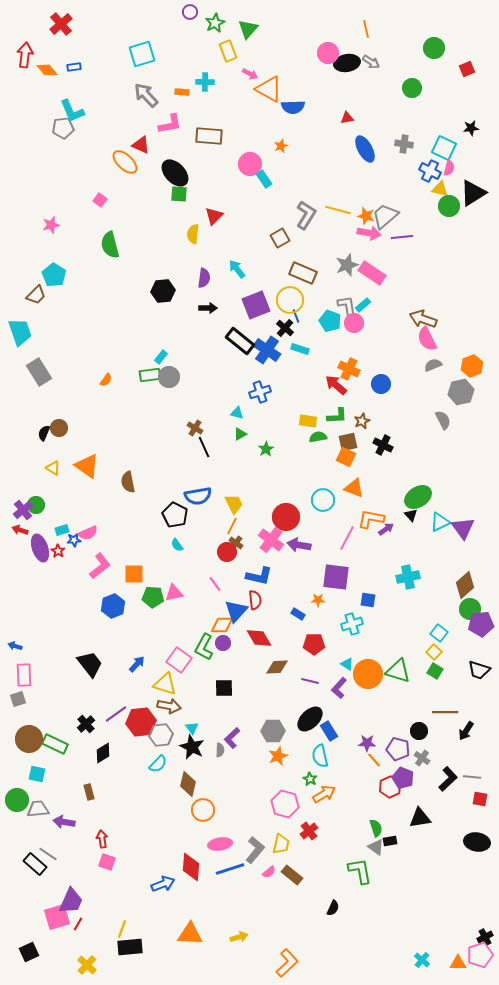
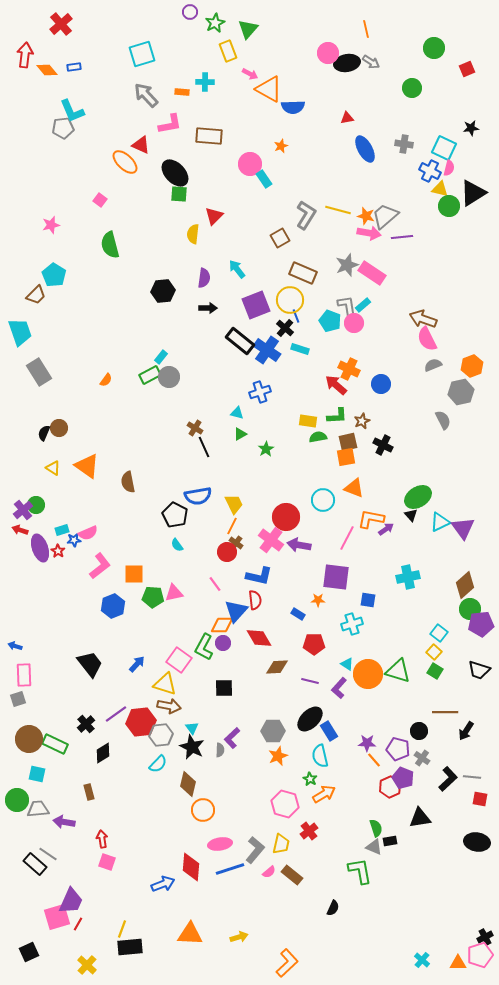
green rectangle at (150, 375): rotated 20 degrees counterclockwise
orange square at (346, 457): rotated 36 degrees counterclockwise
gray triangle at (376, 847): moved 2 px left; rotated 12 degrees counterclockwise
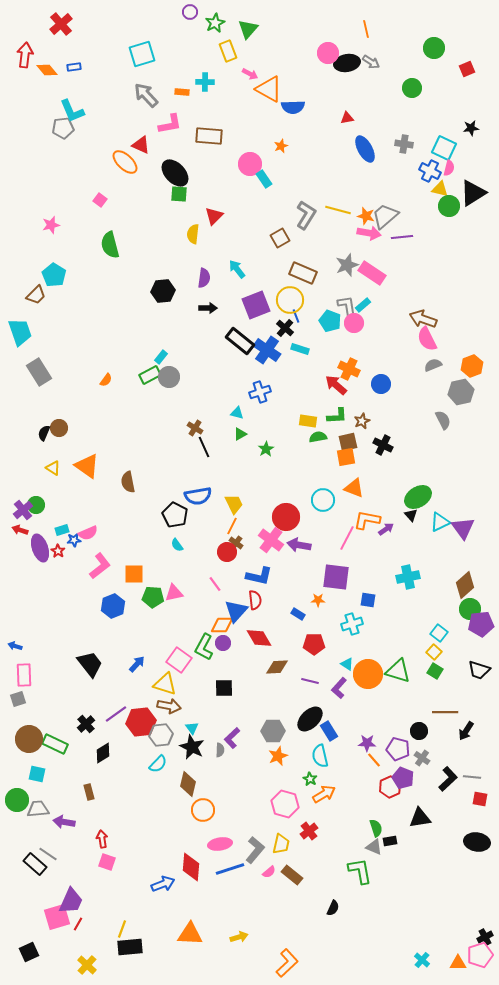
orange L-shape at (371, 519): moved 4 px left, 1 px down
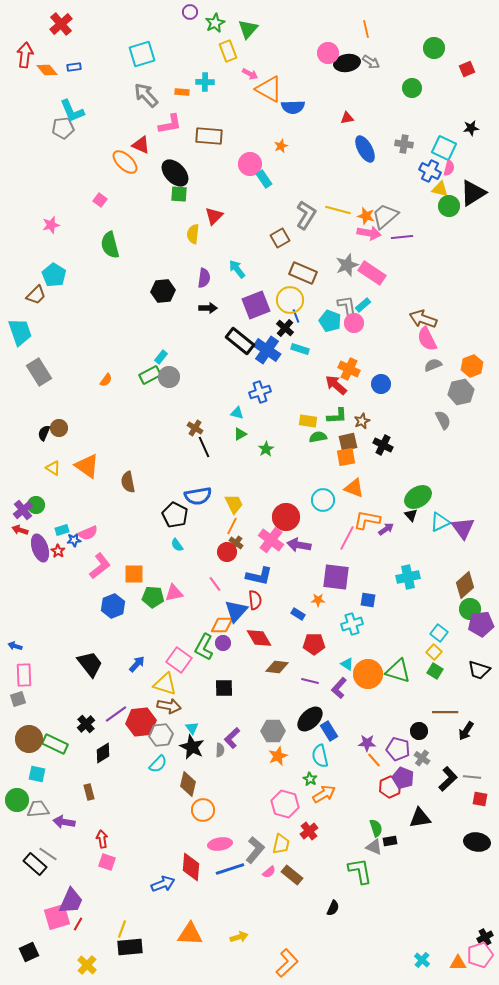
brown diamond at (277, 667): rotated 10 degrees clockwise
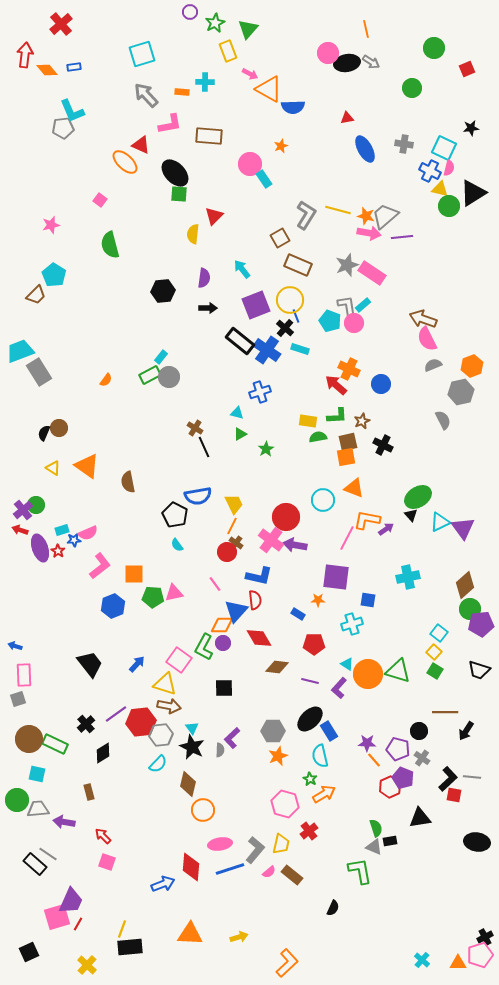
cyan arrow at (237, 269): moved 5 px right
brown rectangle at (303, 273): moved 5 px left, 8 px up
cyan trapezoid at (20, 332): moved 19 px down; rotated 92 degrees counterclockwise
purple arrow at (299, 545): moved 4 px left
red square at (480, 799): moved 26 px left, 4 px up
red arrow at (102, 839): moved 1 px right, 3 px up; rotated 36 degrees counterclockwise
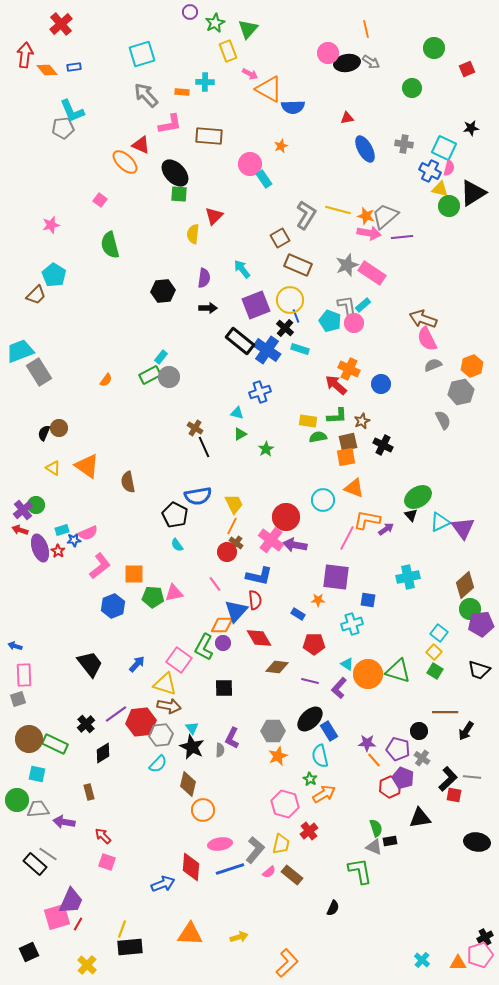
purple L-shape at (232, 738): rotated 20 degrees counterclockwise
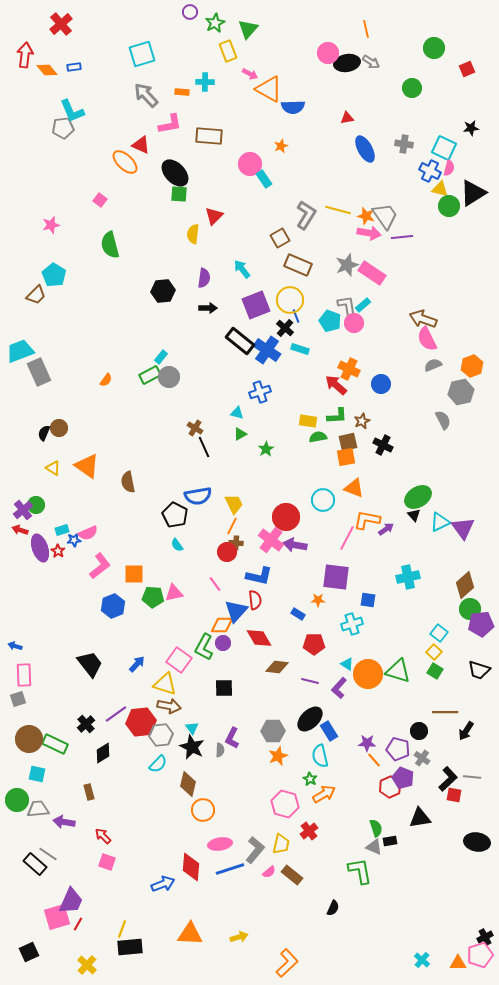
gray trapezoid at (385, 216): rotated 96 degrees clockwise
gray rectangle at (39, 372): rotated 8 degrees clockwise
black triangle at (411, 515): moved 3 px right
brown cross at (236, 543): rotated 32 degrees counterclockwise
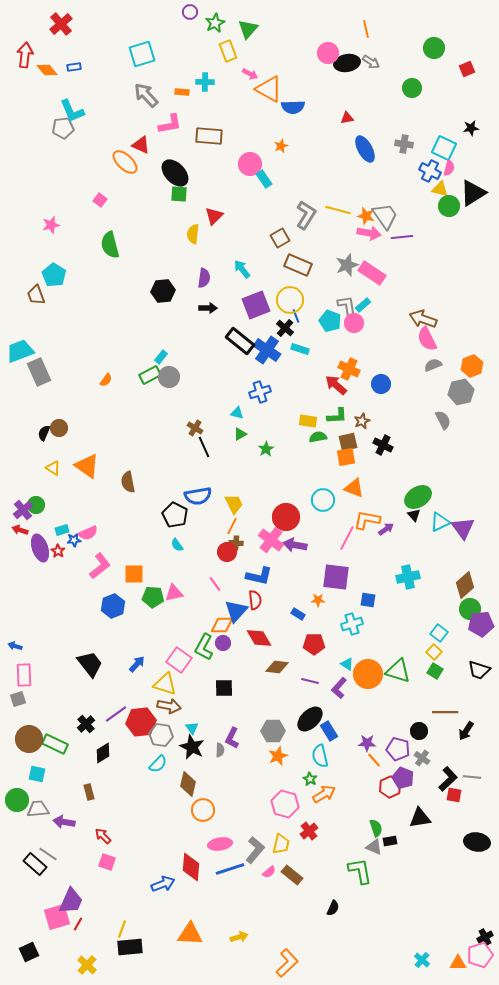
brown trapezoid at (36, 295): rotated 115 degrees clockwise
gray hexagon at (161, 735): rotated 15 degrees clockwise
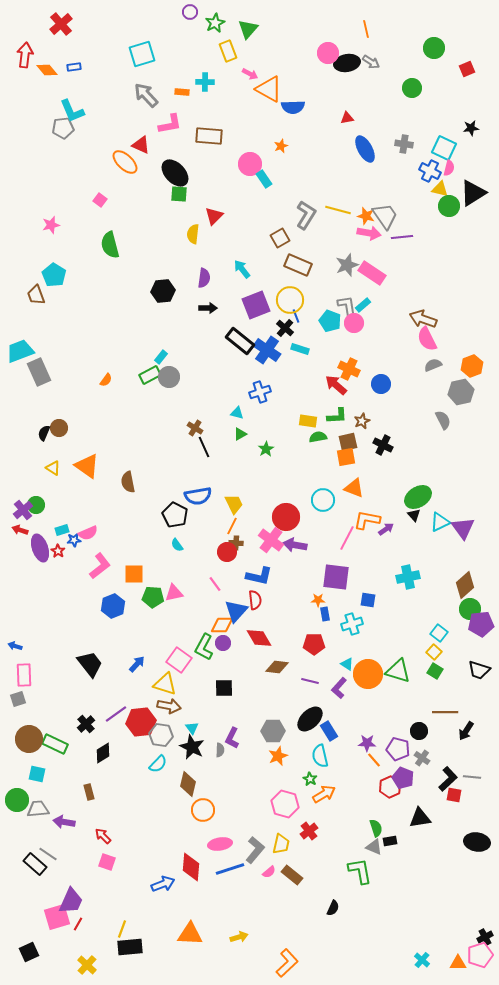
blue rectangle at (298, 614): moved 27 px right; rotated 48 degrees clockwise
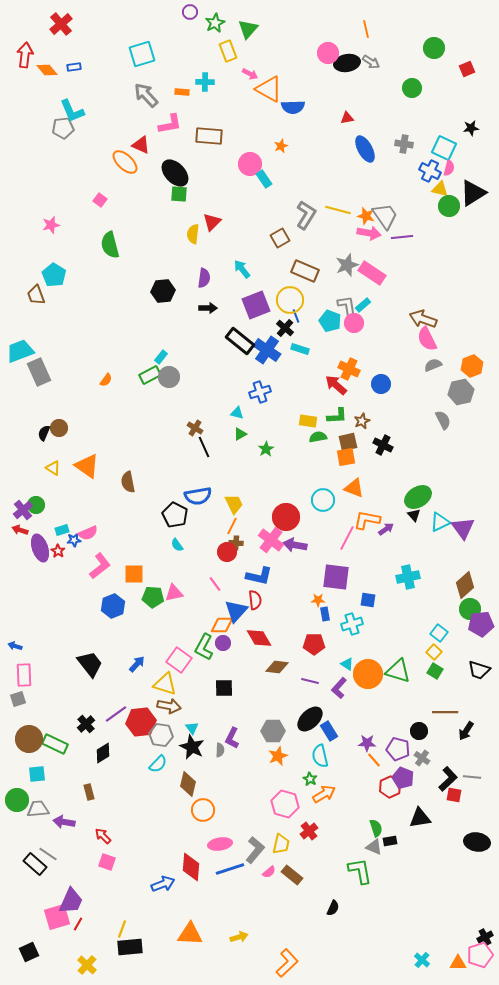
red triangle at (214, 216): moved 2 px left, 6 px down
brown rectangle at (298, 265): moved 7 px right, 6 px down
cyan square at (37, 774): rotated 18 degrees counterclockwise
